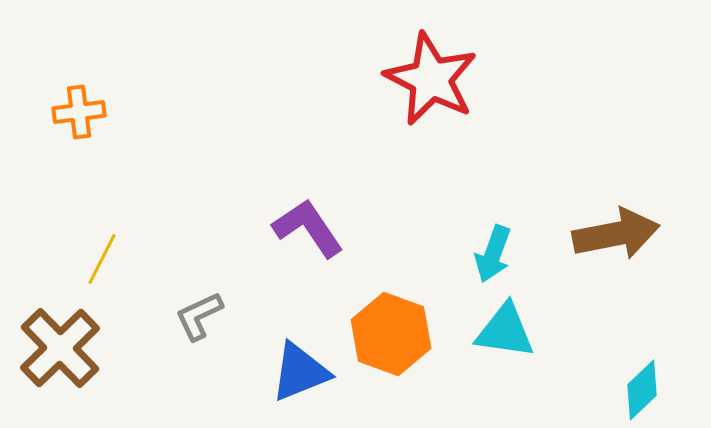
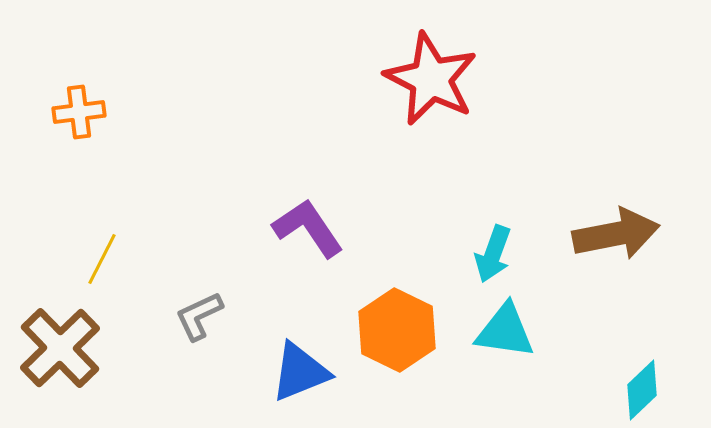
orange hexagon: moved 6 px right, 4 px up; rotated 6 degrees clockwise
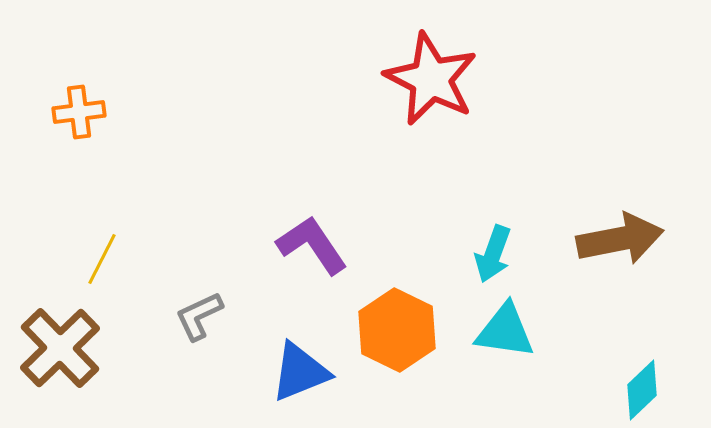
purple L-shape: moved 4 px right, 17 px down
brown arrow: moved 4 px right, 5 px down
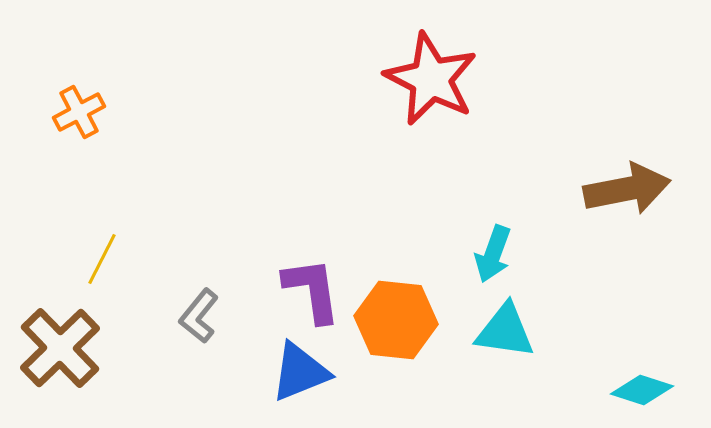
orange cross: rotated 21 degrees counterclockwise
brown arrow: moved 7 px right, 50 px up
purple L-shape: moved 45 px down; rotated 26 degrees clockwise
gray L-shape: rotated 26 degrees counterclockwise
orange hexagon: moved 1 px left, 10 px up; rotated 20 degrees counterclockwise
cyan diamond: rotated 62 degrees clockwise
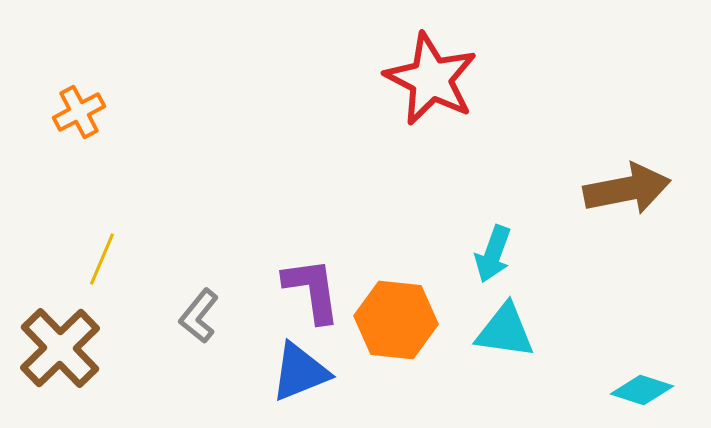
yellow line: rotated 4 degrees counterclockwise
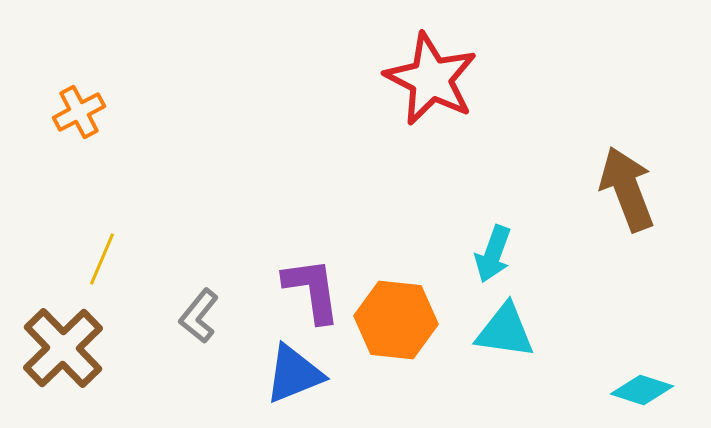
brown arrow: rotated 100 degrees counterclockwise
brown cross: moved 3 px right
blue triangle: moved 6 px left, 2 px down
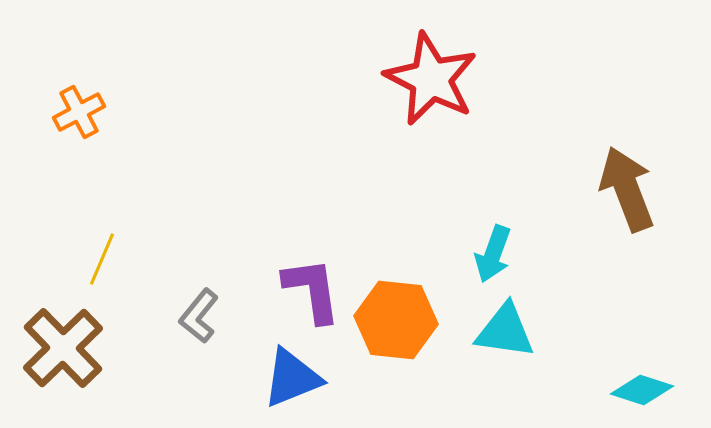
blue triangle: moved 2 px left, 4 px down
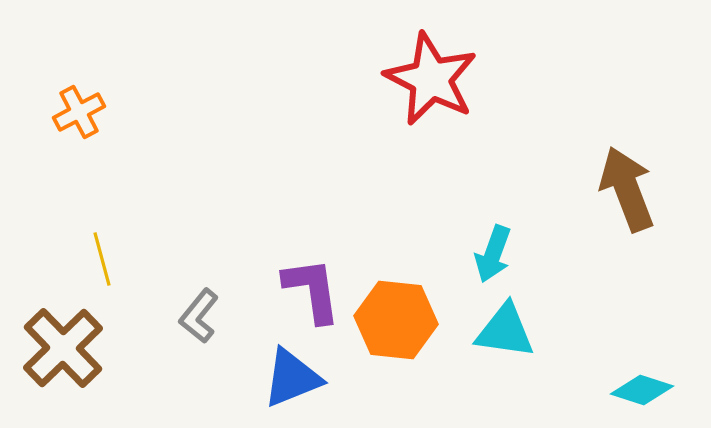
yellow line: rotated 38 degrees counterclockwise
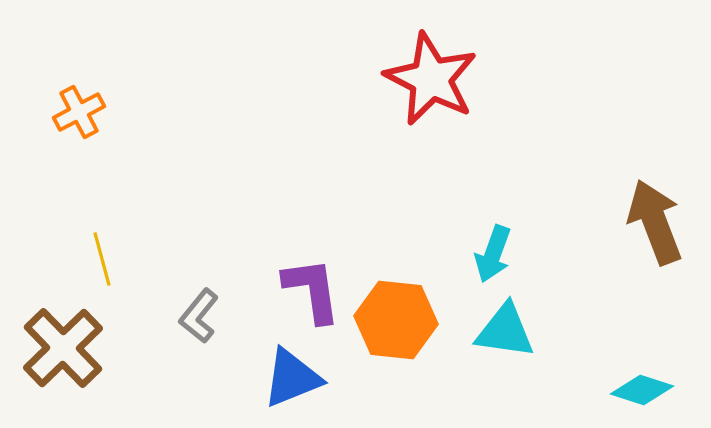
brown arrow: moved 28 px right, 33 px down
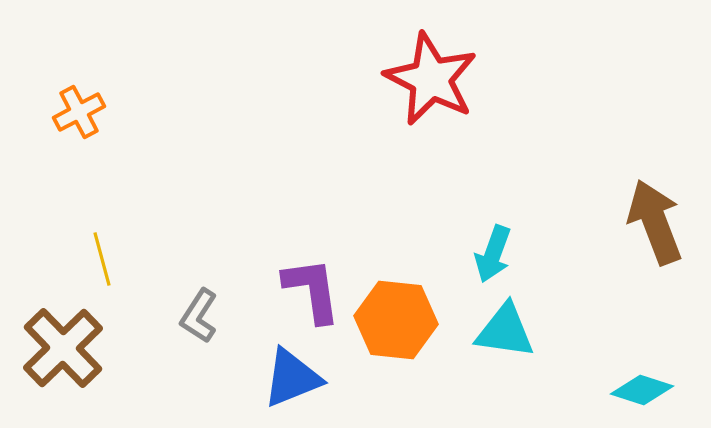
gray L-shape: rotated 6 degrees counterclockwise
